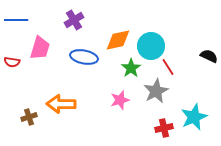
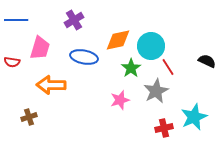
black semicircle: moved 2 px left, 5 px down
orange arrow: moved 10 px left, 19 px up
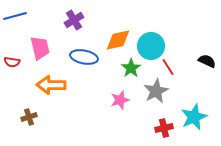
blue line: moved 1 px left, 4 px up; rotated 15 degrees counterclockwise
pink trapezoid: rotated 30 degrees counterclockwise
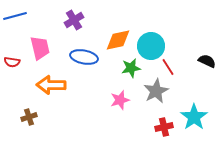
green star: rotated 24 degrees clockwise
cyan star: rotated 12 degrees counterclockwise
red cross: moved 1 px up
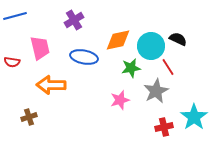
black semicircle: moved 29 px left, 22 px up
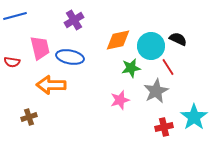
blue ellipse: moved 14 px left
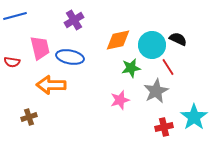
cyan circle: moved 1 px right, 1 px up
